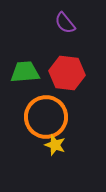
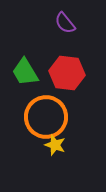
green trapezoid: rotated 116 degrees counterclockwise
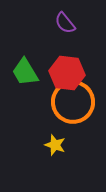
orange circle: moved 27 px right, 15 px up
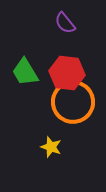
yellow star: moved 4 px left, 2 px down
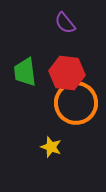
green trapezoid: rotated 24 degrees clockwise
orange circle: moved 3 px right, 1 px down
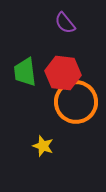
red hexagon: moved 4 px left
orange circle: moved 1 px up
yellow star: moved 8 px left, 1 px up
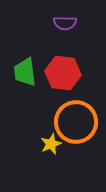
purple semicircle: rotated 50 degrees counterclockwise
orange circle: moved 20 px down
yellow star: moved 8 px right, 2 px up; rotated 30 degrees clockwise
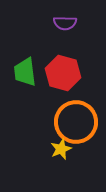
red hexagon: rotated 8 degrees clockwise
yellow star: moved 10 px right, 5 px down
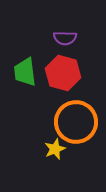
purple semicircle: moved 15 px down
yellow star: moved 6 px left
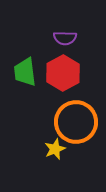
red hexagon: rotated 16 degrees clockwise
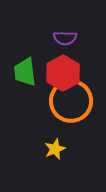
orange circle: moved 5 px left, 21 px up
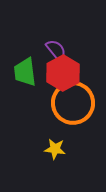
purple semicircle: moved 9 px left, 12 px down; rotated 130 degrees counterclockwise
orange circle: moved 2 px right, 2 px down
yellow star: rotated 30 degrees clockwise
